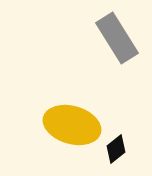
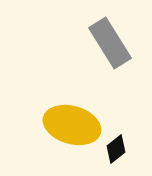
gray rectangle: moved 7 px left, 5 px down
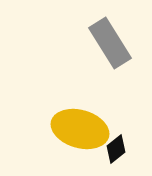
yellow ellipse: moved 8 px right, 4 px down
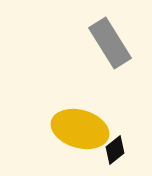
black diamond: moved 1 px left, 1 px down
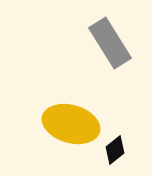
yellow ellipse: moved 9 px left, 5 px up
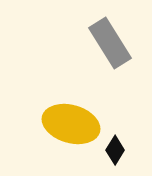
black diamond: rotated 20 degrees counterclockwise
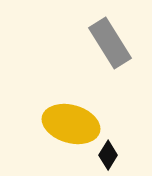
black diamond: moved 7 px left, 5 px down
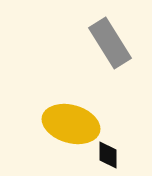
black diamond: rotated 32 degrees counterclockwise
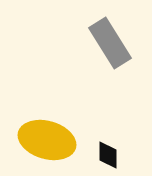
yellow ellipse: moved 24 px left, 16 px down
